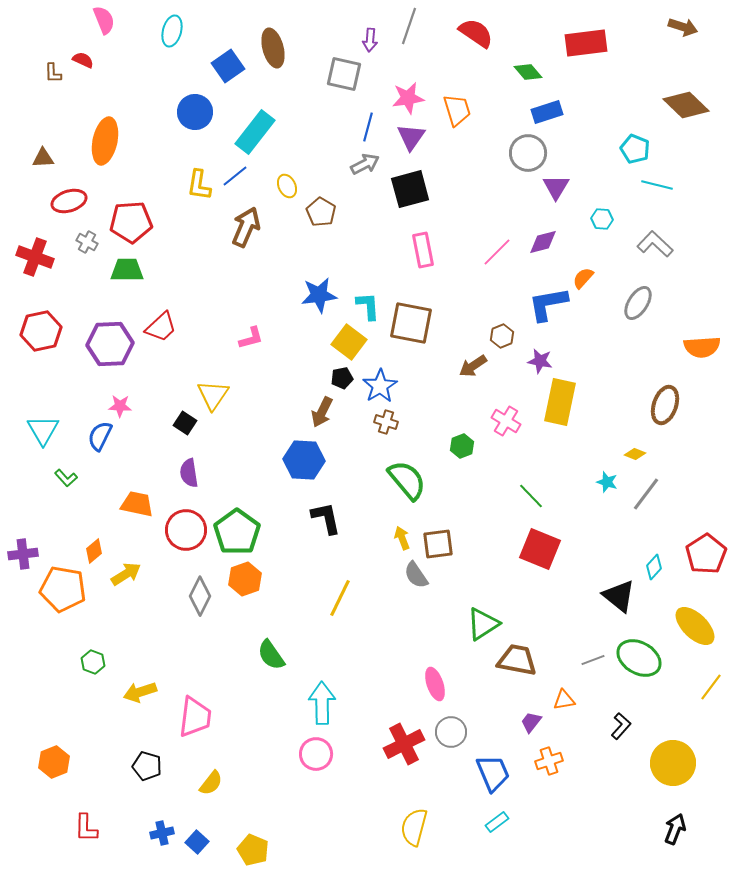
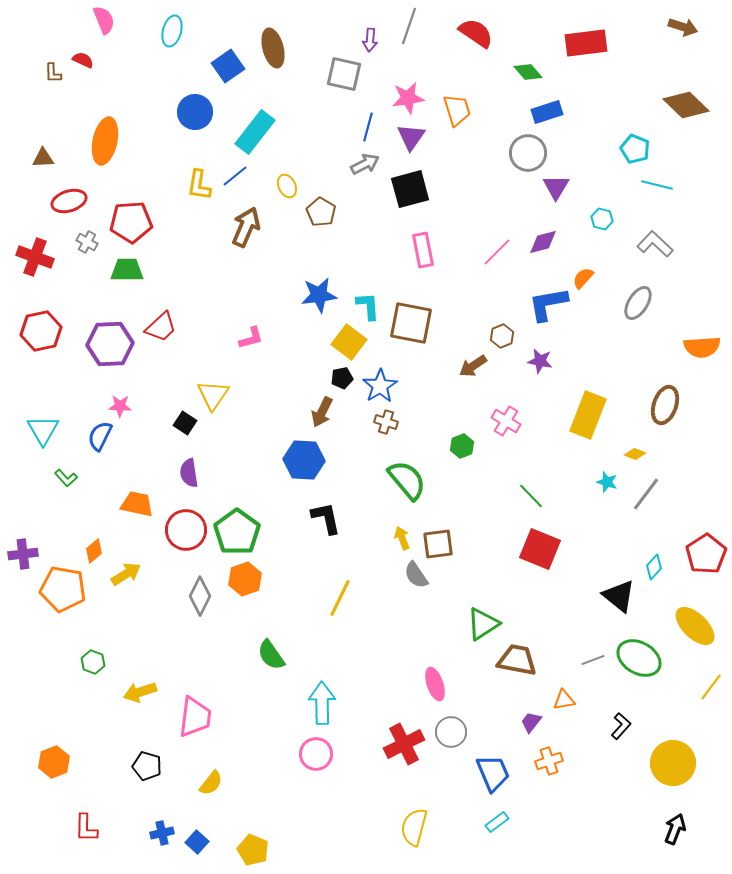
cyan hexagon at (602, 219): rotated 10 degrees clockwise
yellow rectangle at (560, 402): moved 28 px right, 13 px down; rotated 9 degrees clockwise
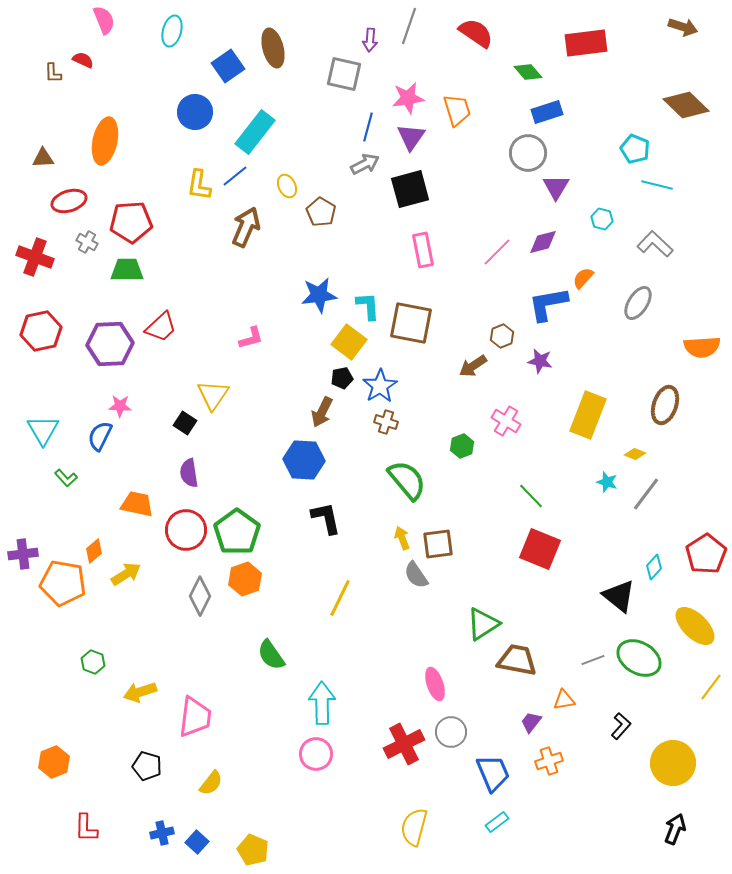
orange pentagon at (63, 589): moved 6 px up
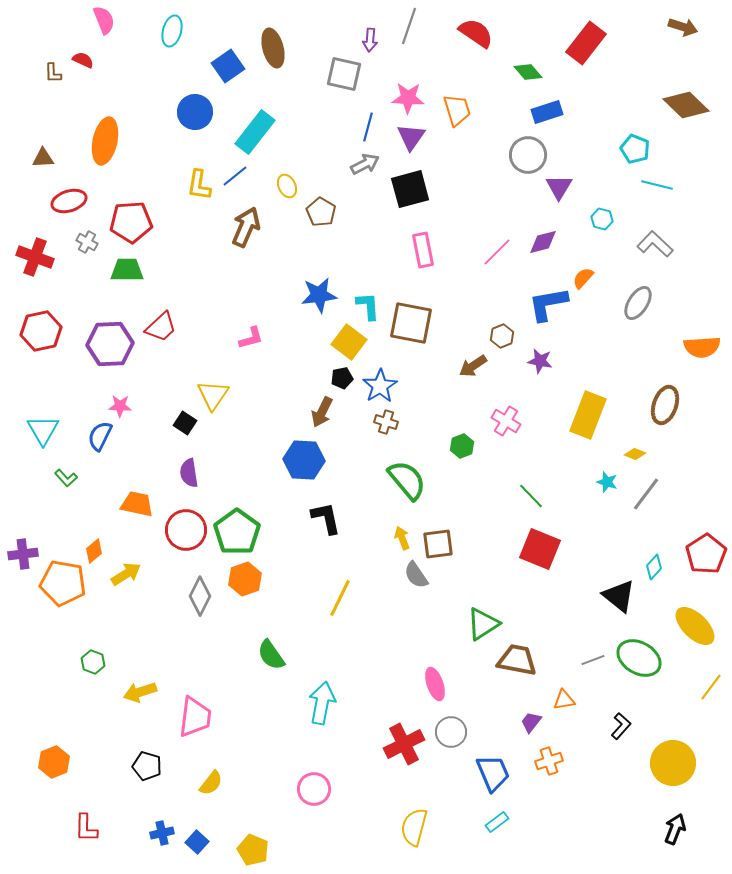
red rectangle at (586, 43): rotated 45 degrees counterclockwise
pink star at (408, 98): rotated 12 degrees clockwise
gray circle at (528, 153): moved 2 px down
purple triangle at (556, 187): moved 3 px right
cyan arrow at (322, 703): rotated 12 degrees clockwise
pink circle at (316, 754): moved 2 px left, 35 px down
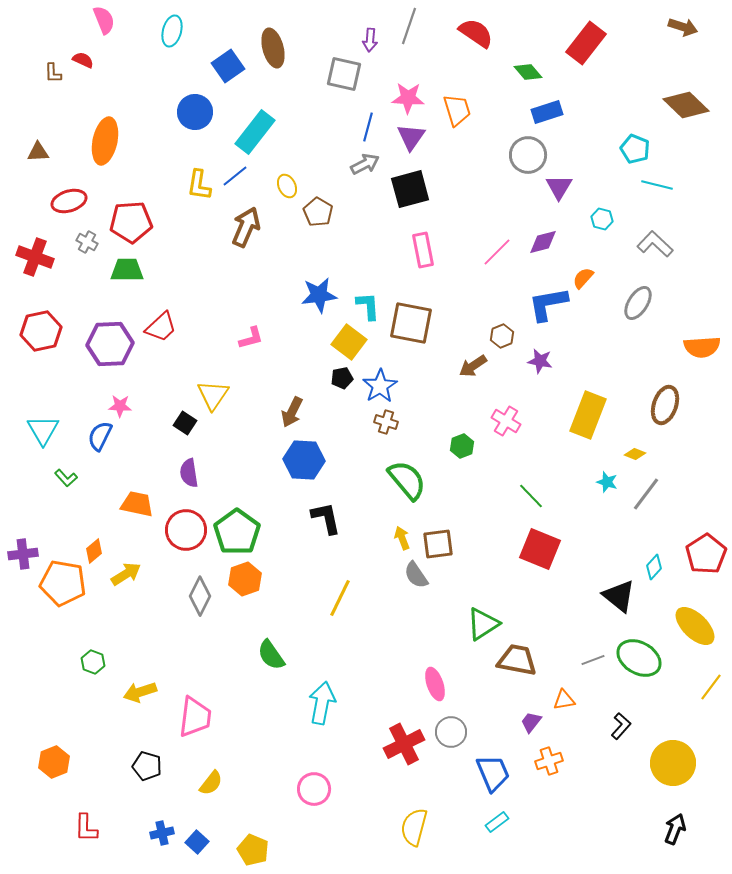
brown triangle at (43, 158): moved 5 px left, 6 px up
brown pentagon at (321, 212): moved 3 px left
brown arrow at (322, 412): moved 30 px left
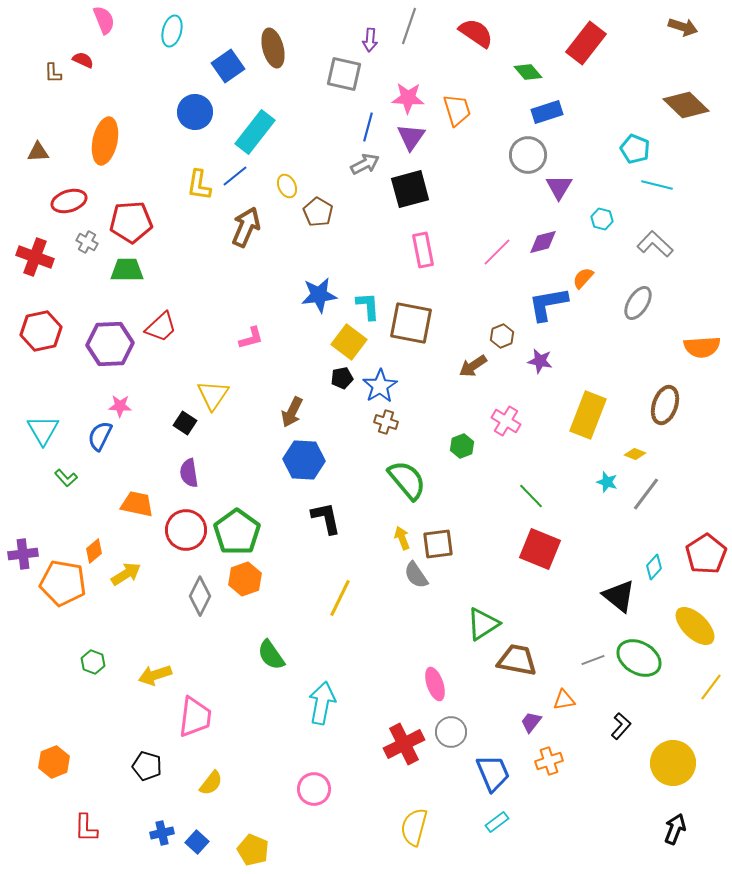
yellow arrow at (140, 692): moved 15 px right, 17 px up
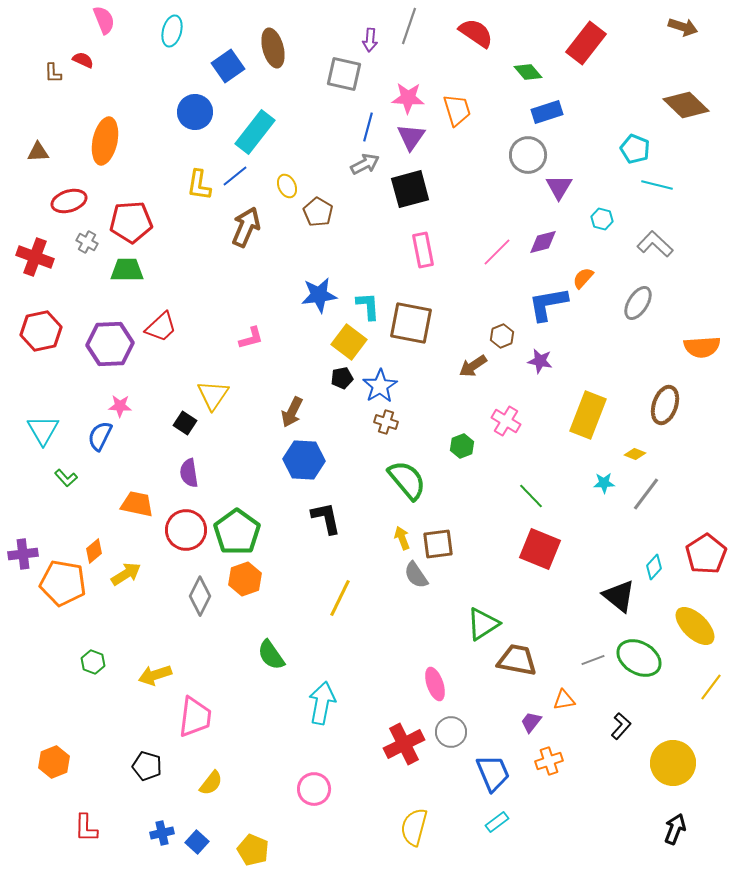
cyan star at (607, 482): moved 3 px left, 1 px down; rotated 20 degrees counterclockwise
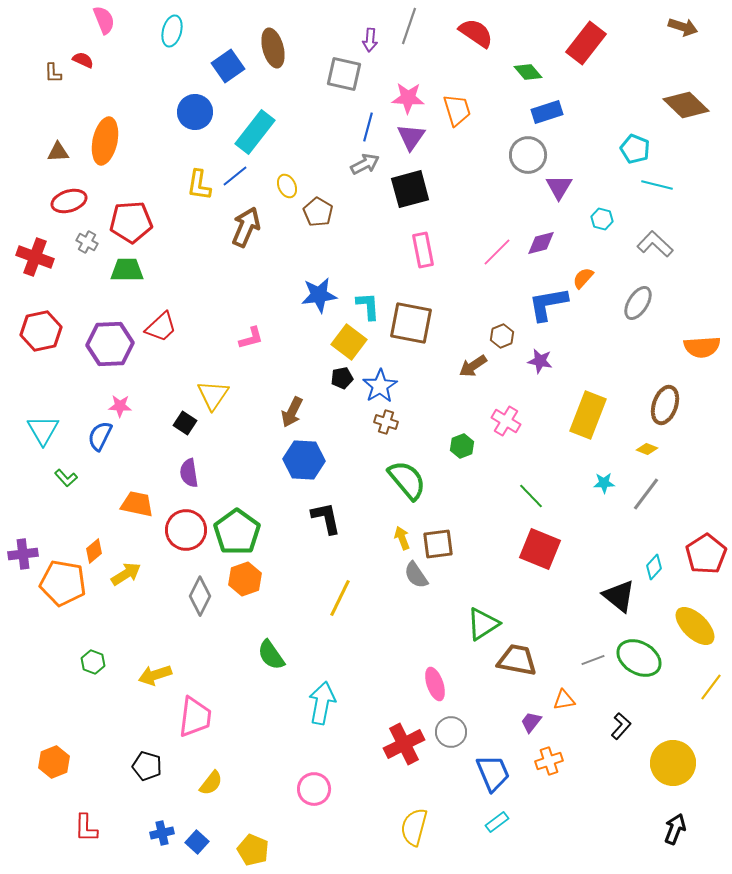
brown triangle at (38, 152): moved 20 px right
purple diamond at (543, 242): moved 2 px left, 1 px down
yellow diamond at (635, 454): moved 12 px right, 5 px up
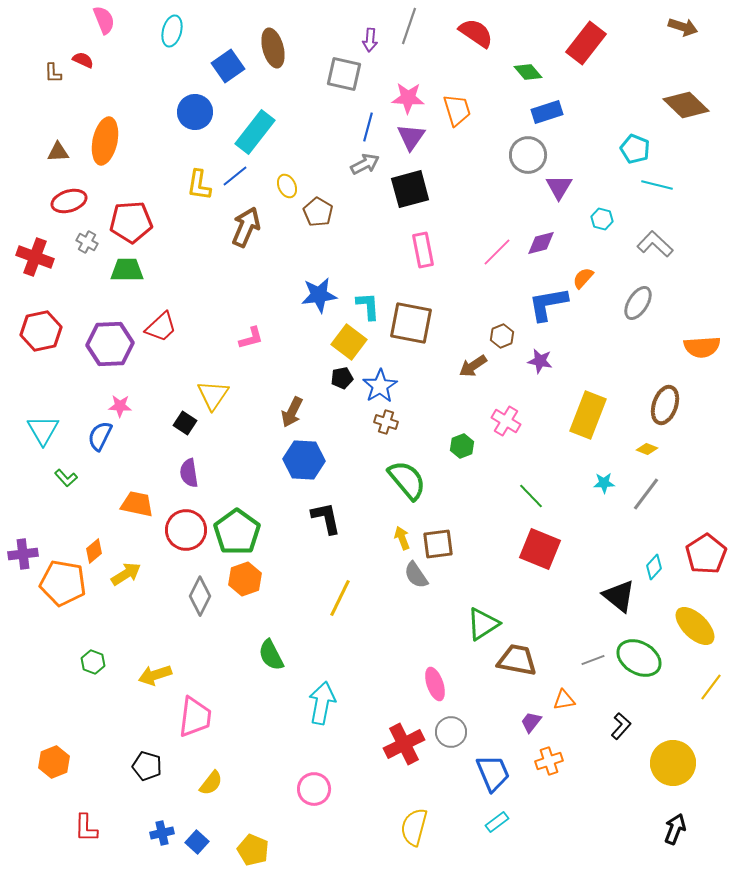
green semicircle at (271, 655): rotated 8 degrees clockwise
